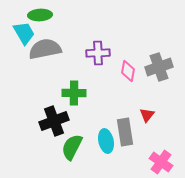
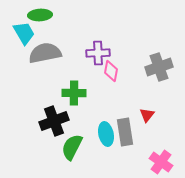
gray semicircle: moved 4 px down
pink diamond: moved 17 px left
cyan ellipse: moved 7 px up
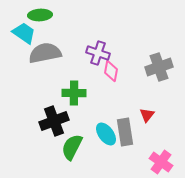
cyan trapezoid: rotated 25 degrees counterclockwise
purple cross: rotated 20 degrees clockwise
cyan ellipse: rotated 25 degrees counterclockwise
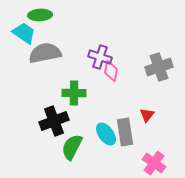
purple cross: moved 2 px right, 4 px down
pink cross: moved 7 px left, 1 px down
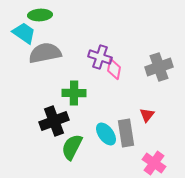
pink diamond: moved 3 px right, 2 px up
gray rectangle: moved 1 px right, 1 px down
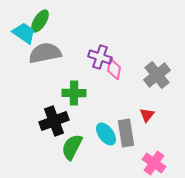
green ellipse: moved 6 px down; rotated 55 degrees counterclockwise
gray cross: moved 2 px left, 8 px down; rotated 20 degrees counterclockwise
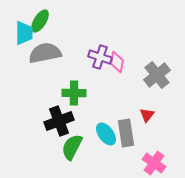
cyan trapezoid: rotated 55 degrees clockwise
pink diamond: moved 3 px right, 7 px up
black cross: moved 5 px right
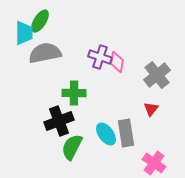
red triangle: moved 4 px right, 6 px up
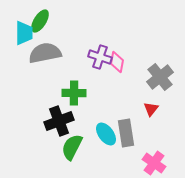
gray cross: moved 3 px right, 2 px down
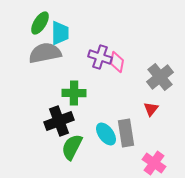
green ellipse: moved 2 px down
cyan trapezoid: moved 36 px right
